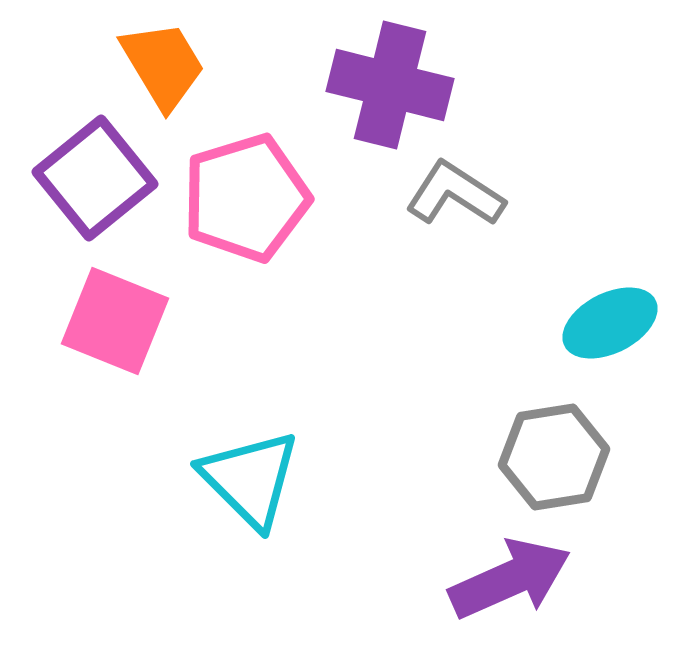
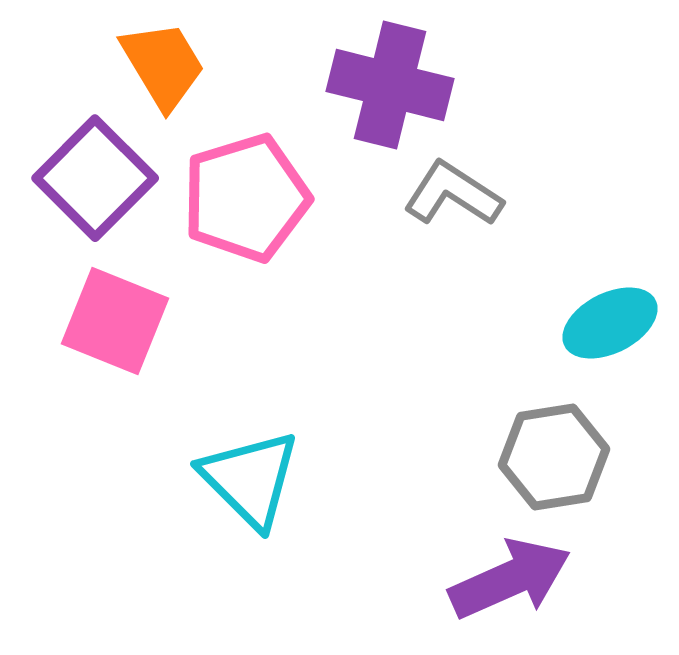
purple square: rotated 6 degrees counterclockwise
gray L-shape: moved 2 px left
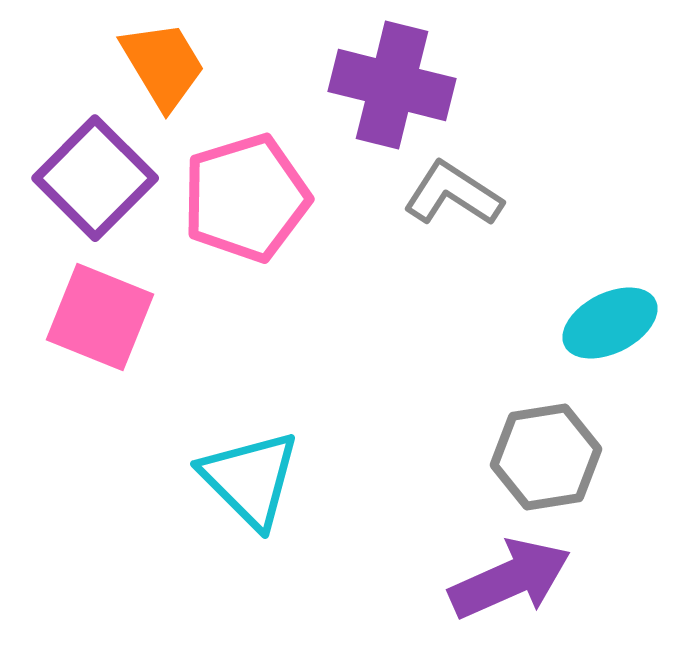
purple cross: moved 2 px right
pink square: moved 15 px left, 4 px up
gray hexagon: moved 8 px left
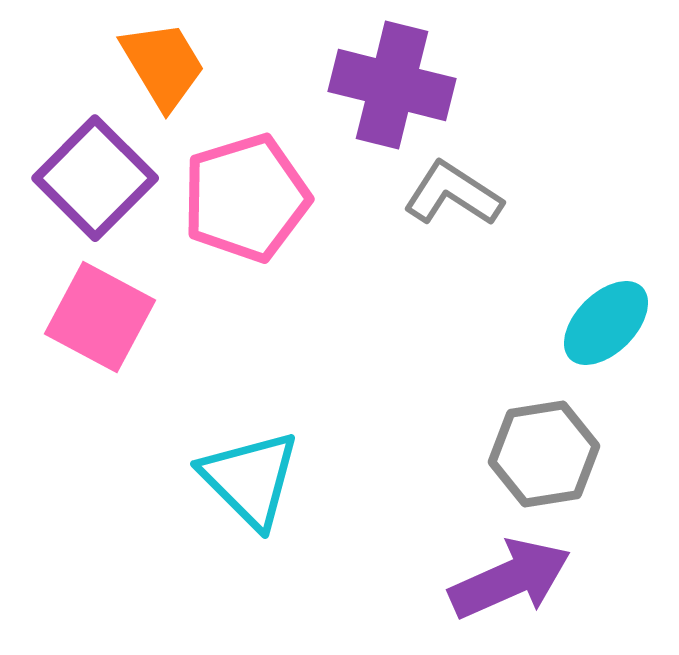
pink square: rotated 6 degrees clockwise
cyan ellipse: moved 4 px left; rotated 18 degrees counterclockwise
gray hexagon: moved 2 px left, 3 px up
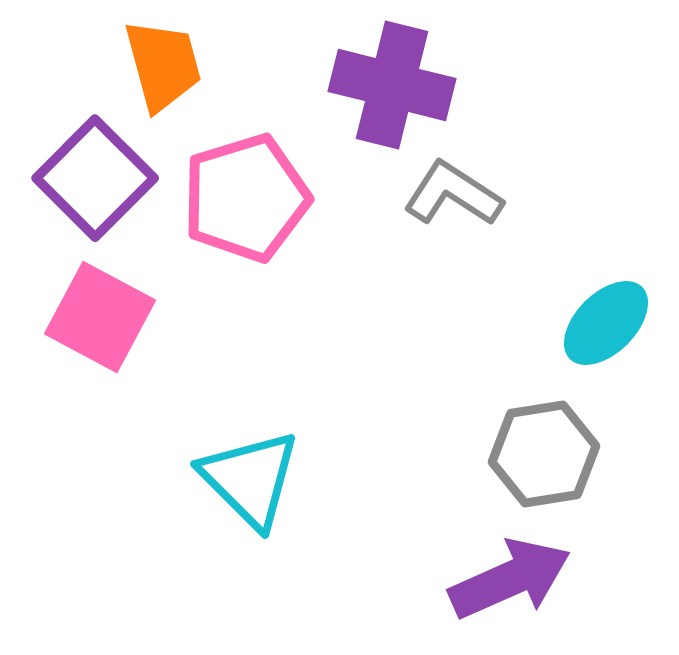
orange trapezoid: rotated 16 degrees clockwise
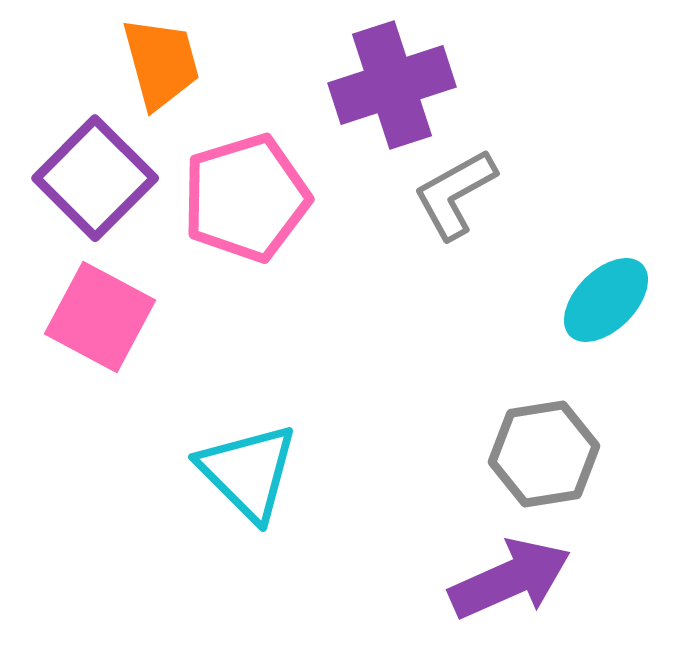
orange trapezoid: moved 2 px left, 2 px up
purple cross: rotated 32 degrees counterclockwise
gray L-shape: moved 2 px right; rotated 62 degrees counterclockwise
cyan ellipse: moved 23 px up
cyan triangle: moved 2 px left, 7 px up
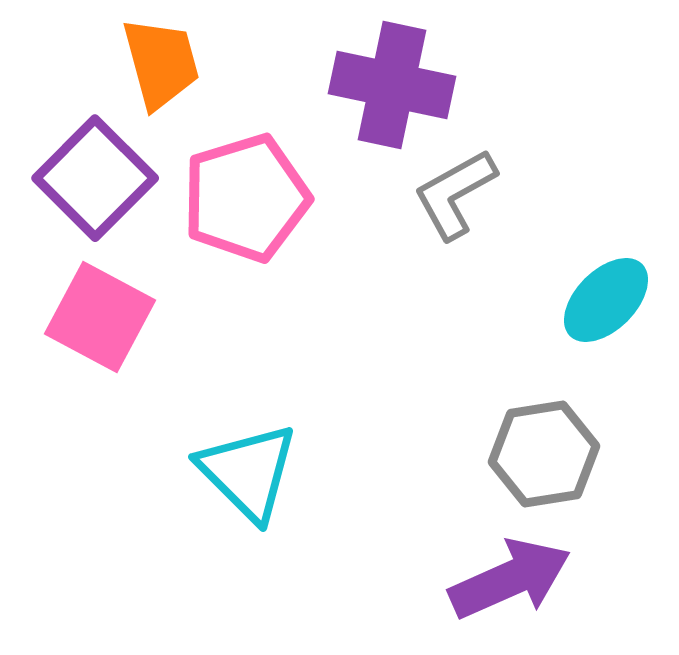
purple cross: rotated 30 degrees clockwise
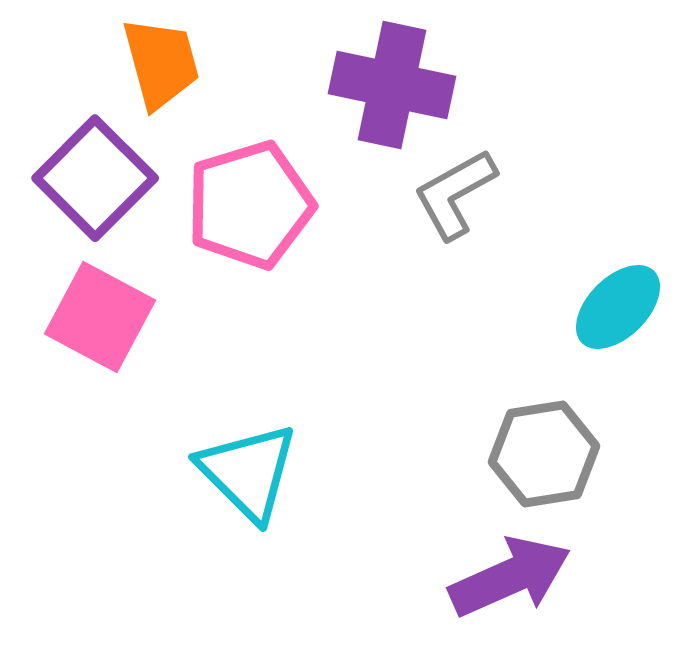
pink pentagon: moved 4 px right, 7 px down
cyan ellipse: moved 12 px right, 7 px down
purple arrow: moved 2 px up
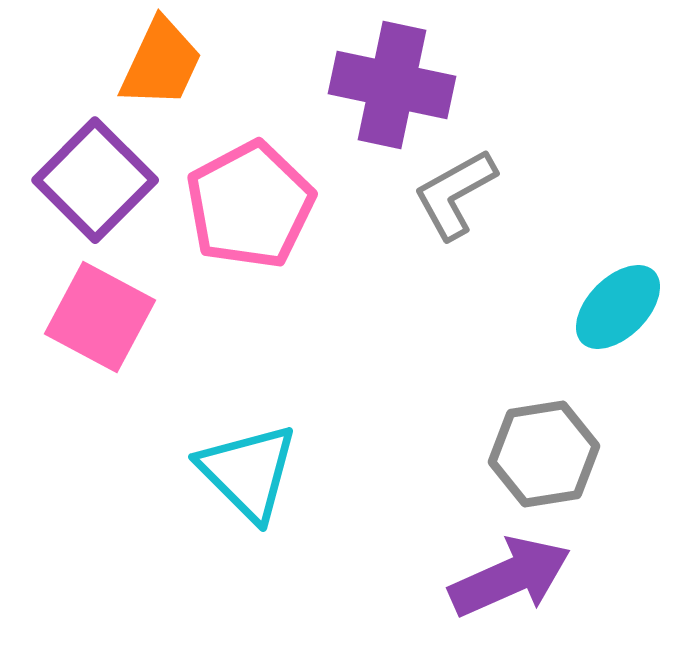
orange trapezoid: rotated 40 degrees clockwise
purple square: moved 2 px down
pink pentagon: rotated 11 degrees counterclockwise
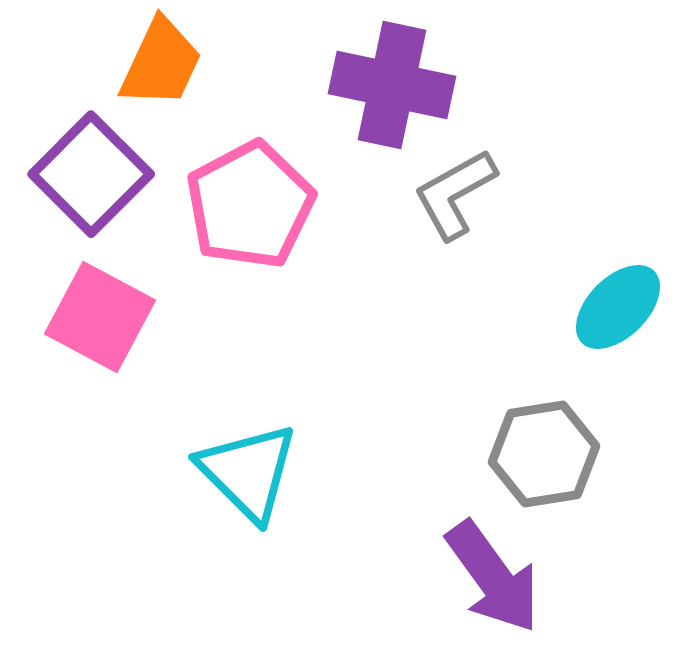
purple square: moved 4 px left, 6 px up
purple arrow: moved 17 px left; rotated 78 degrees clockwise
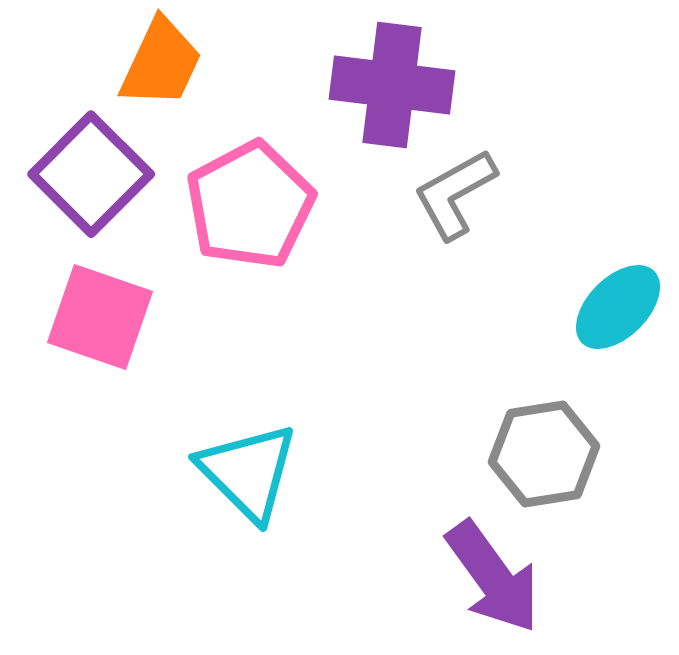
purple cross: rotated 5 degrees counterclockwise
pink square: rotated 9 degrees counterclockwise
